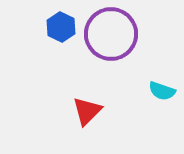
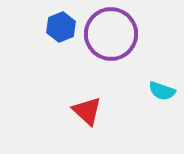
blue hexagon: rotated 12 degrees clockwise
red triangle: rotated 32 degrees counterclockwise
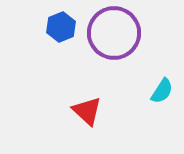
purple circle: moved 3 px right, 1 px up
cyan semicircle: rotated 76 degrees counterclockwise
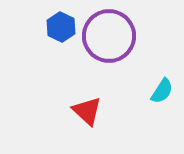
blue hexagon: rotated 12 degrees counterclockwise
purple circle: moved 5 px left, 3 px down
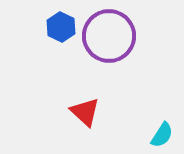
cyan semicircle: moved 44 px down
red triangle: moved 2 px left, 1 px down
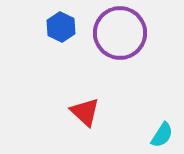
purple circle: moved 11 px right, 3 px up
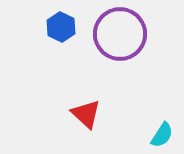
purple circle: moved 1 px down
red triangle: moved 1 px right, 2 px down
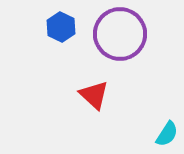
red triangle: moved 8 px right, 19 px up
cyan semicircle: moved 5 px right, 1 px up
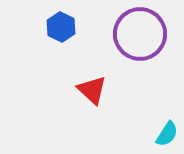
purple circle: moved 20 px right
red triangle: moved 2 px left, 5 px up
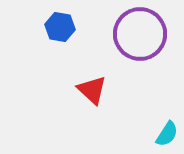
blue hexagon: moved 1 px left; rotated 16 degrees counterclockwise
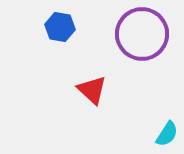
purple circle: moved 2 px right
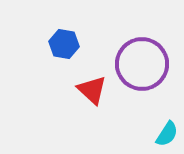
blue hexagon: moved 4 px right, 17 px down
purple circle: moved 30 px down
